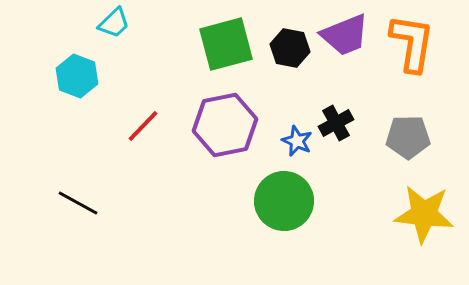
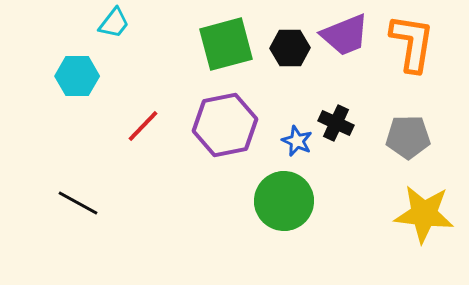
cyan trapezoid: rotated 8 degrees counterclockwise
black hexagon: rotated 12 degrees counterclockwise
cyan hexagon: rotated 21 degrees counterclockwise
black cross: rotated 36 degrees counterclockwise
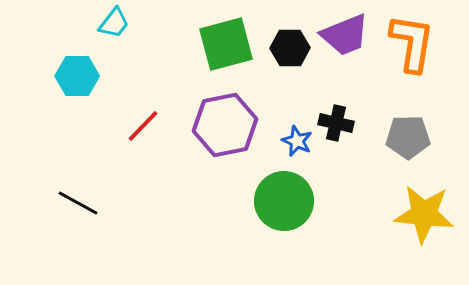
black cross: rotated 12 degrees counterclockwise
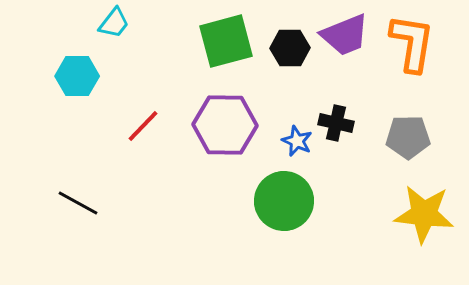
green square: moved 3 px up
purple hexagon: rotated 12 degrees clockwise
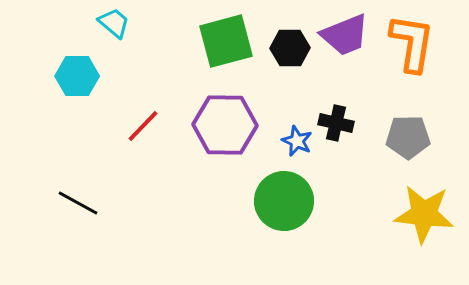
cyan trapezoid: rotated 88 degrees counterclockwise
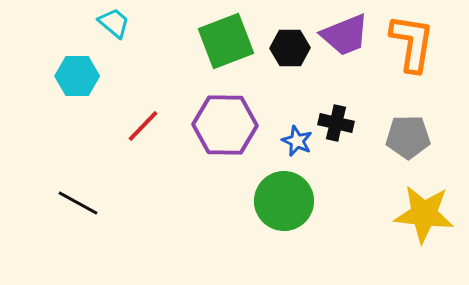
green square: rotated 6 degrees counterclockwise
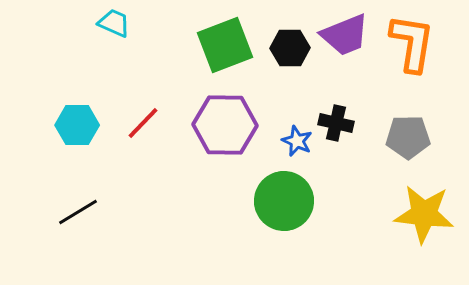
cyan trapezoid: rotated 16 degrees counterclockwise
green square: moved 1 px left, 4 px down
cyan hexagon: moved 49 px down
red line: moved 3 px up
black line: moved 9 px down; rotated 60 degrees counterclockwise
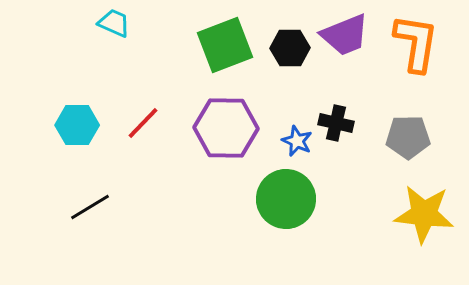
orange L-shape: moved 4 px right
purple hexagon: moved 1 px right, 3 px down
green circle: moved 2 px right, 2 px up
black line: moved 12 px right, 5 px up
